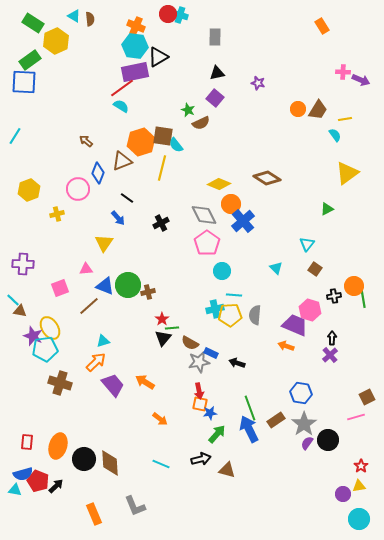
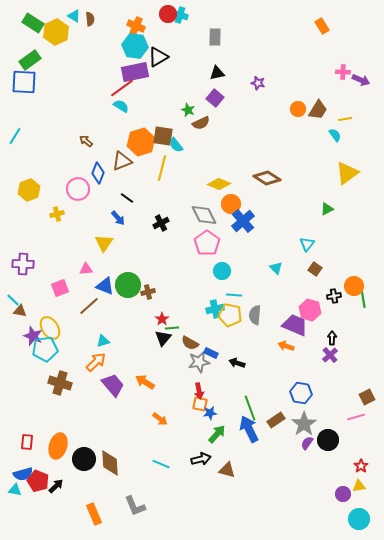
yellow hexagon at (56, 41): moved 9 px up
yellow pentagon at (230, 315): rotated 15 degrees clockwise
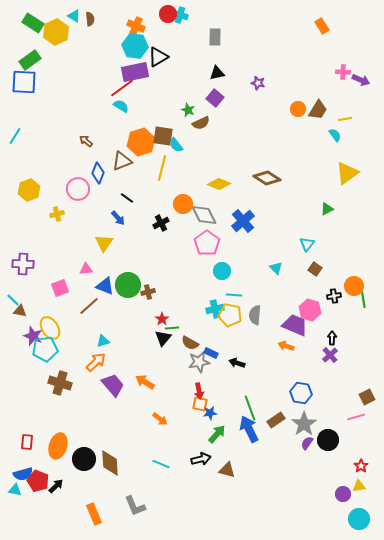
orange circle at (231, 204): moved 48 px left
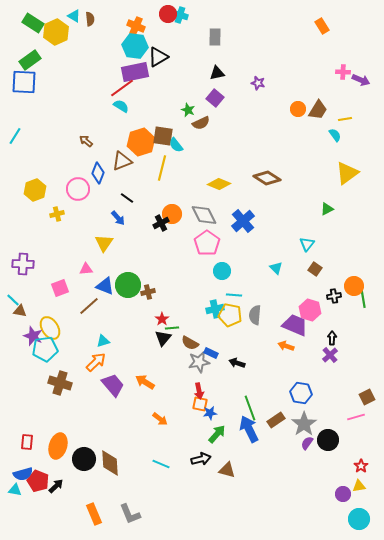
yellow hexagon at (29, 190): moved 6 px right
orange circle at (183, 204): moved 11 px left, 10 px down
gray L-shape at (135, 506): moved 5 px left, 8 px down
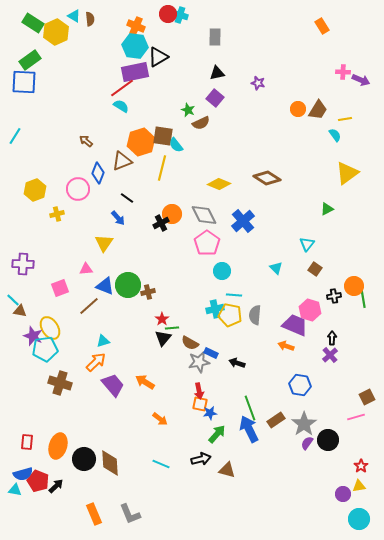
blue hexagon at (301, 393): moved 1 px left, 8 px up
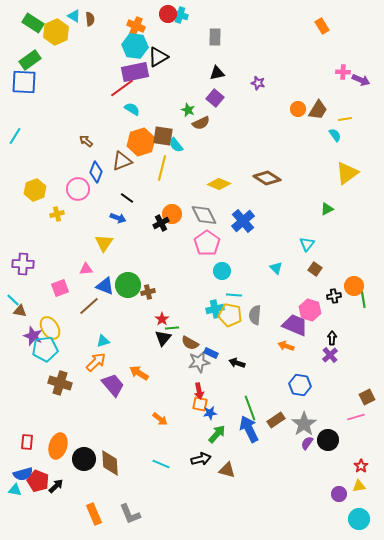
cyan semicircle at (121, 106): moved 11 px right, 3 px down
blue diamond at (98, 173): moved 2 px left, 1 px up
blue arrow at (118, 218): rotated 28 degrees counterclockwise
orange arrow at (145, 382): moved 6 px left, 9 px up
purple circle at (343, 494): moved 4 px left
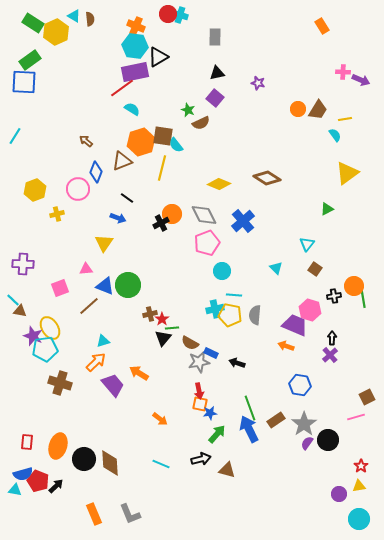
pink pentagon at (207, 243): rotated 15 degrees clockwise
brown cross at (148, 292): moved 2 px right, 22 px down
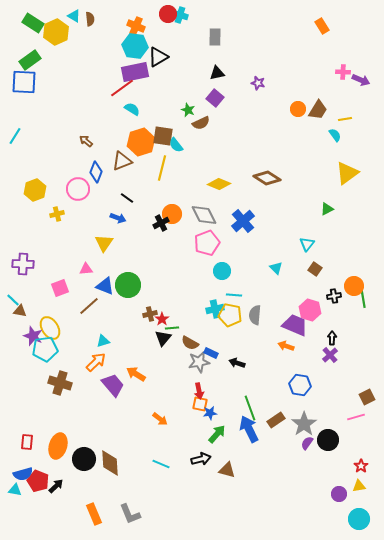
orange arrow at (139, 373): moved 3 px left, 1 px down
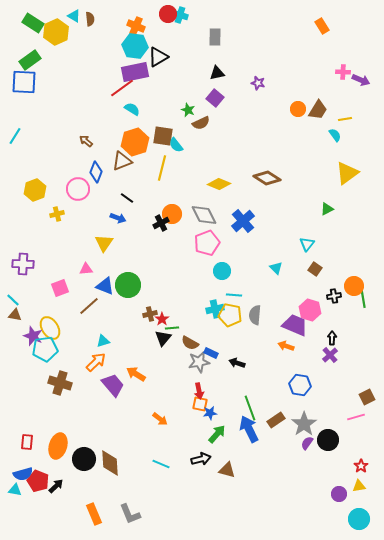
orange hexagon at (141, 142): moved 6 px left
brown triangle at (20, 311): moved 5 px left, 4 px down
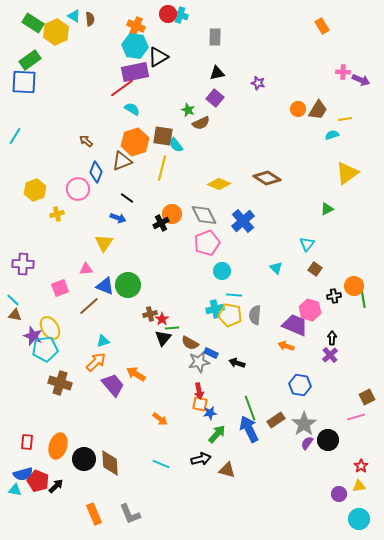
cyan semicircle at (335, 135): moved 3 px left; rotated 72 degrees counterclockwise
